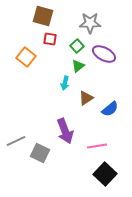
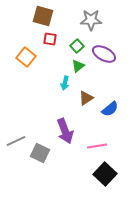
gray star: moved 1 px right, 3 px up
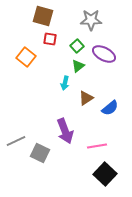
blue semicircle: moved 1 px up
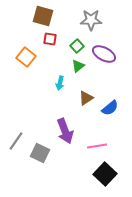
cyan arrow: moved 5 px left
gray line: rotated 30 degrees counterclockwise
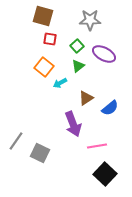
gray star: moved 1 px left
orange square: moved 18 px right, 10 px down
cyan arrow: rotated 48 degrees clockwise
purple arrow: moved 8 px right, 7 px up
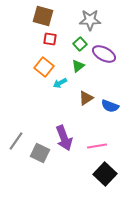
green square: moved 3 px right, 2 px up
blue semicircle: moved 2 px up; rotated 60 degrees clockwise
purple arrow: moved 9 px left, 14 px down
